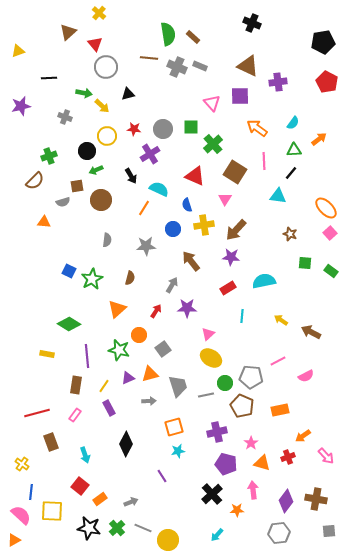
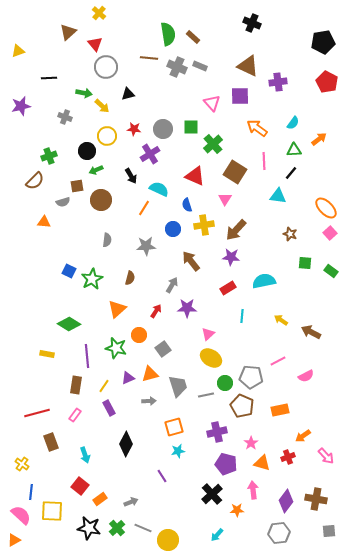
green star at (119, 350): moved 3 px left, 2 px up
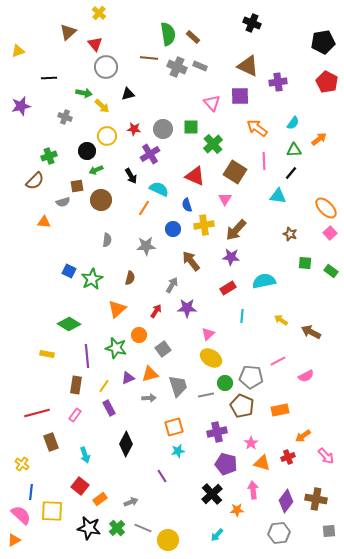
gray arrow at (149, 401): moved 3 px up
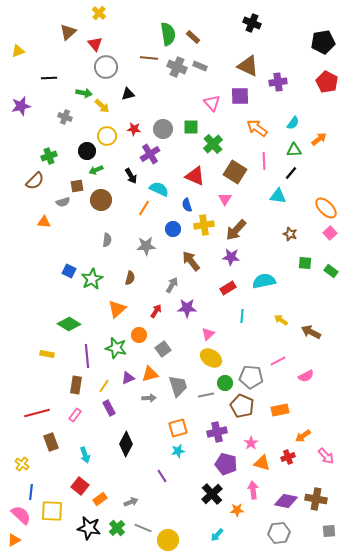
orange square at (174, 427): moved 4 px right, 1 px down
purple diamond at (286, 501): rotated 65 degrees clockwise
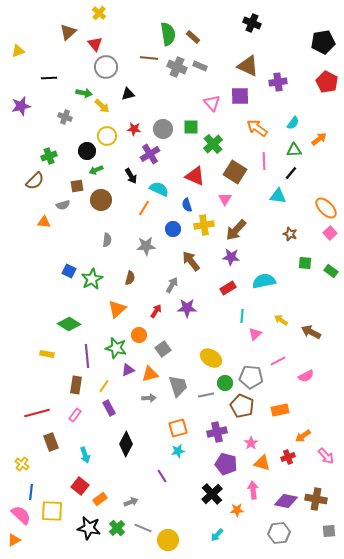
gray semicircle at (63, 202): moved 3 px down
pink triangle at (208, 334): moved 47 px right
purple triangle at (128, 378): moved 8 px up
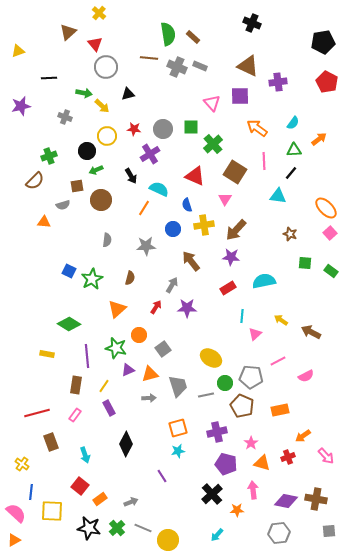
red arrow at (156, 311): moved 4 px up
pink semicircle at (21, 515): moved 5 px left, 2 px up
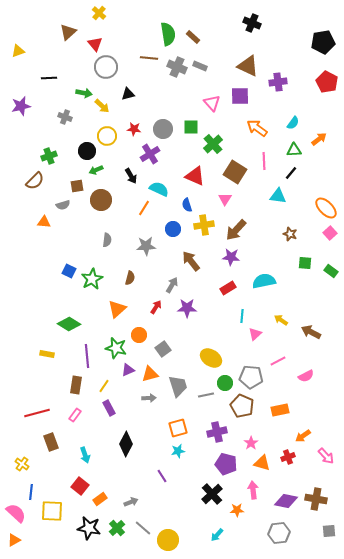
gray line at (143, 528): rotated 18 degrees clockwise
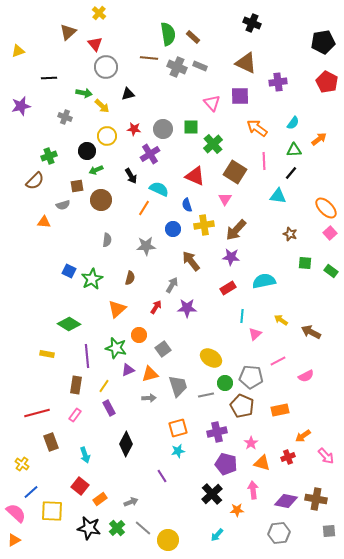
brown triangle at (248, 66): moved 2 px left, 3 px up
blue line at (31, 492): rotated 42 degrees clockwise
